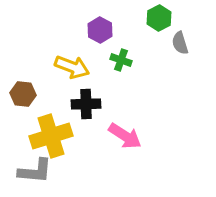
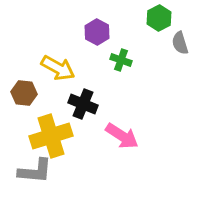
purple hexagon: moved 3 px left, 2 px down
yellow arrow: moved 14 px left, 1 px down; rotated 8 degrees clockwise
brown hexagon: moved 1 px right, 1 px up
black cross: moved 3 px left; rotated 24 degrees clockwise
pink arrow: moved 3 px left
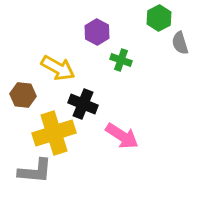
brown hexagon: moved 1 px left, 2 px down
yellow cross: moved 3 px right, 3 px up
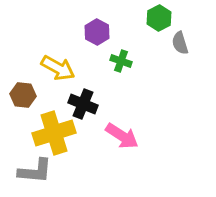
green cross: moved 1 px down
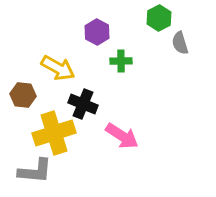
green cross: rotated 20 degrees counterclockwise
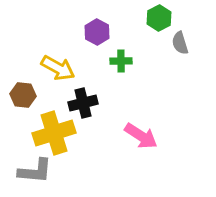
black cross: moved 1 px up; rotated 36 degrees counterclockwise
pink arrow: moved 19 px right
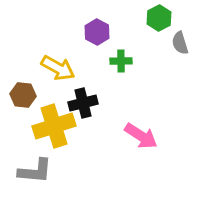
yellow cross: moved 7 px up
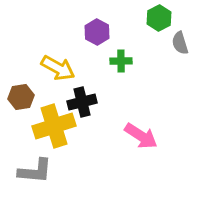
brown hexagon: moved 2 px left, 2 px down; rotated 15 degrees counterclockwise
black cross: moved 1 px left, 1 px up
